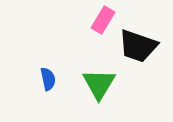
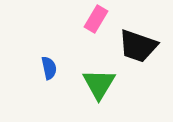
pink rectangle: moved 7 px left, 1 px up
blue semicircle: moved 1 px right, 11 px up
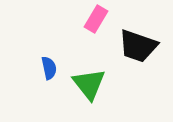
green triangle: moved 10 px left; rotated 9 degrees counterclockwise
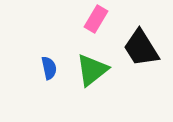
black trapezoid: moved 3 px right, 2 px down; rotated 39 degrees clockwise
green triangle: moved 3 px right, 14 px up; rotated 30 degrees clockwise
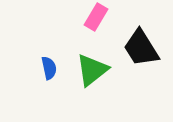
pink rectangle: moved 2 px up
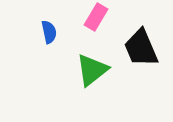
black trapezoid: rotated 9 degrees clockwise
blue semicircle: moved 36 px up
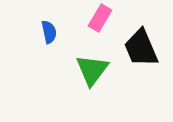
pink rectangle: moved 4 px right, 1 px down
green triangle: rotated 15 degrees counterclockwise
